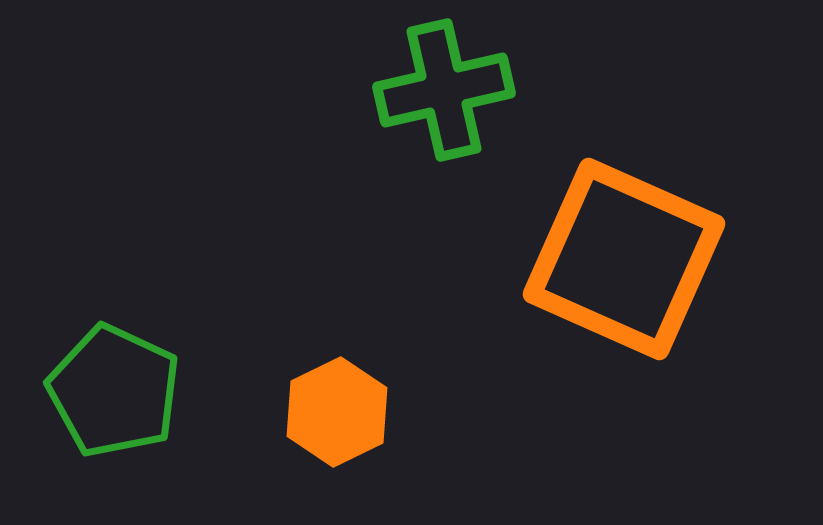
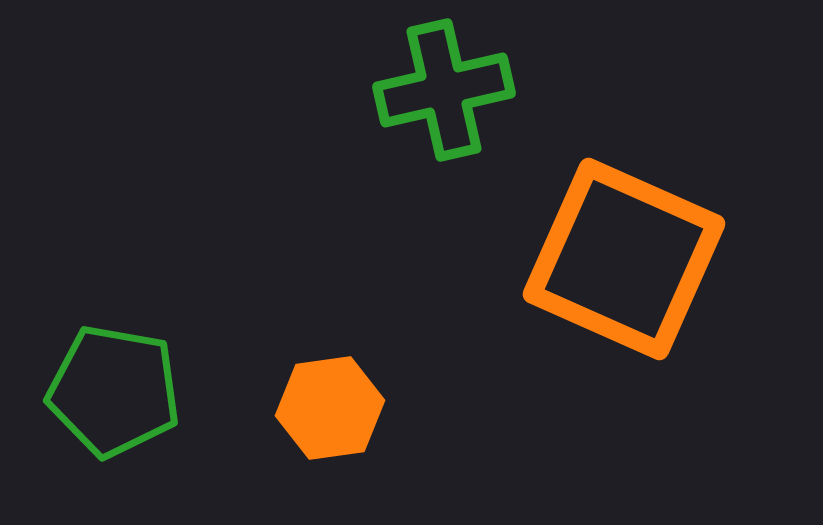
green pentagon: rotated 15 degrees counterclockwise
orange hexagon: moved 7 px left, 4 px up; rotated 18 degrees clockwise
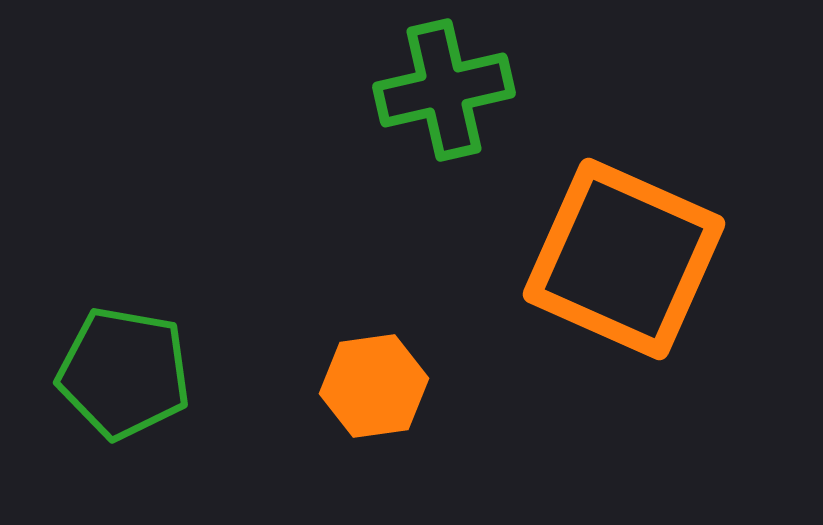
green pentagon: moved 10 px right, 18 px up
orange hexagon: moved 44 px right, 22 px up
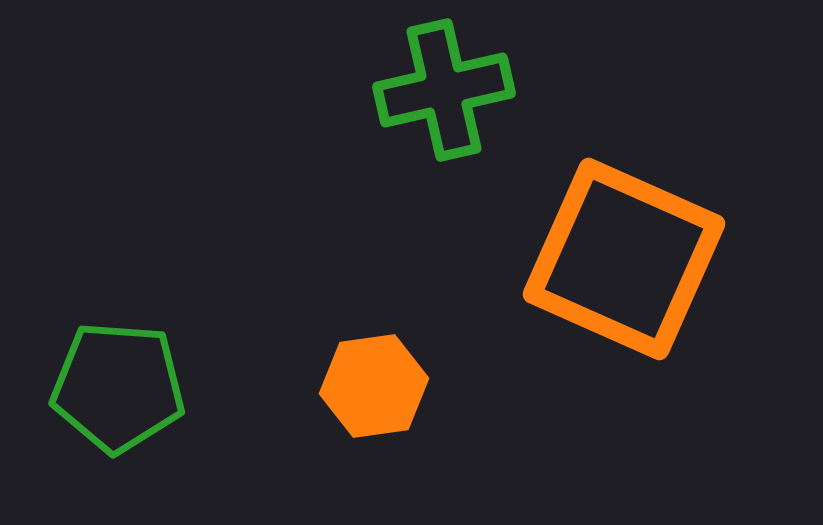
green pentagon: moved 6 px left, 14 px down; rotated 6 degrees counterclockwise
